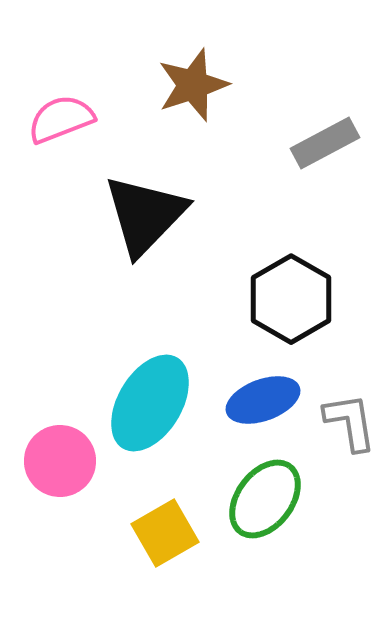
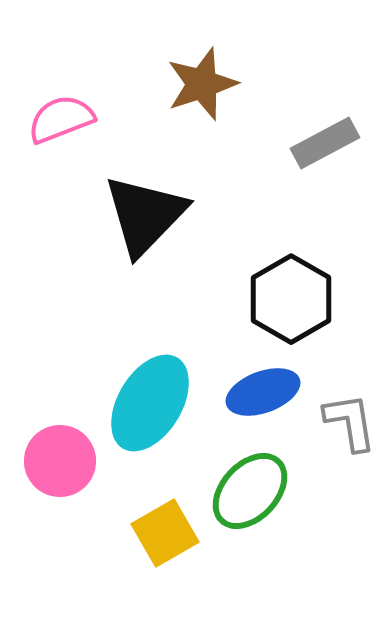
brown star: moved 9 px right, 1 px up
blue ellipse: moved 8 px up
green ellipse: moved 15 px left, 8 px up; rotated 6 degrees clockwise
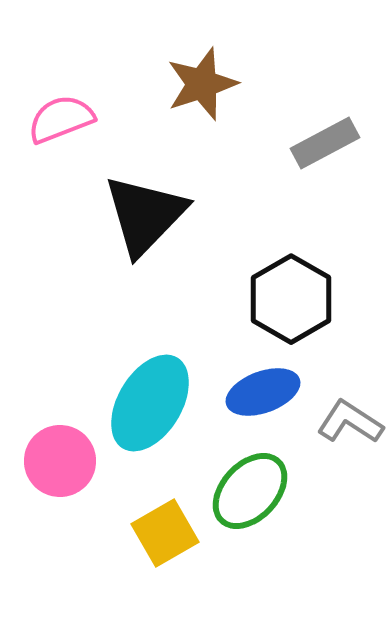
gray L-shape: rotated 48 degrees counterclockwise
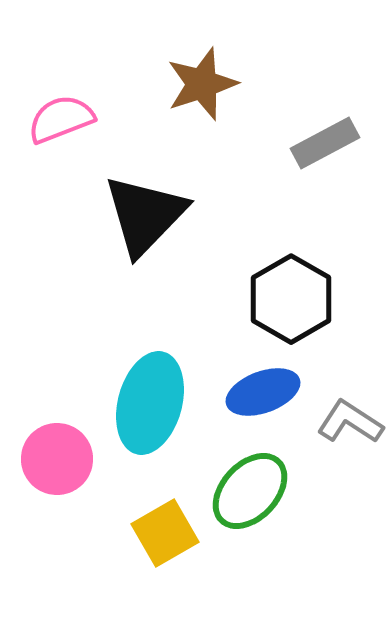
cyan ellipse: rotated 16 degrees counterclockwise
pink circle: moved 3 px left, 2 px up
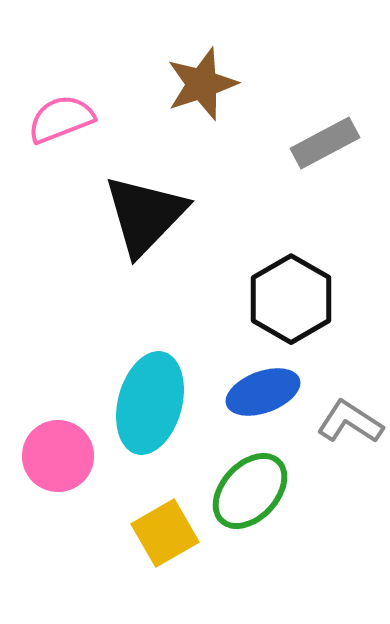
pink circle: moved 1 px right, 3 px up
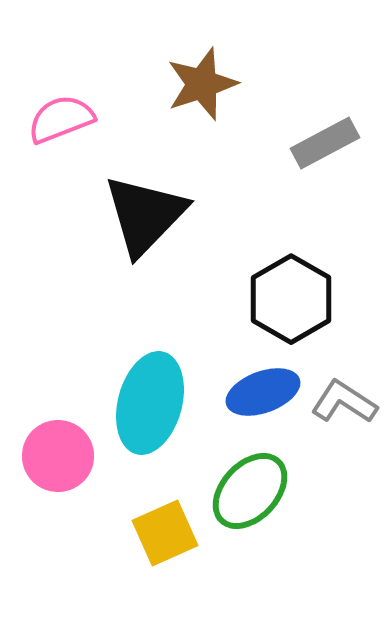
gray L-shape: moved 6 px left, 20 px up
yellow square: rotated 6 degrees clockwise
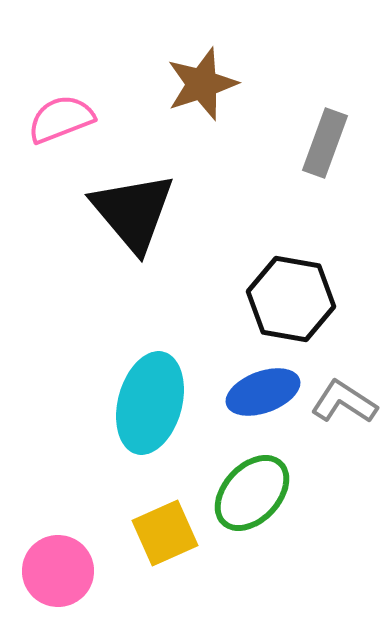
gray rectangle: rotated 42 degrees counterclockwise
black triangle: moved 12 px left, 3 px up; rotated 24 degrees counterclockwise
black hexagon: rotated 20 degrees counterclockwise
pink circle: moved 115 px down
green ellipse: moved 2 px right, 2 px down
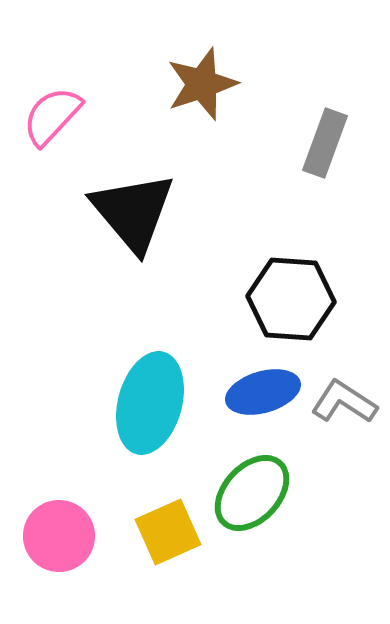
pink semicircle: moved 9 px left, 3 px up; rotated 26 degrees counterclockwise
black hexagon: rotated 6 degrees counterclockwise
blue ellipse: rotated 4 degrees clockwise
yellow square: moved 3 px right, 1 px up
pink circle: moved 1 px right, 35 px up
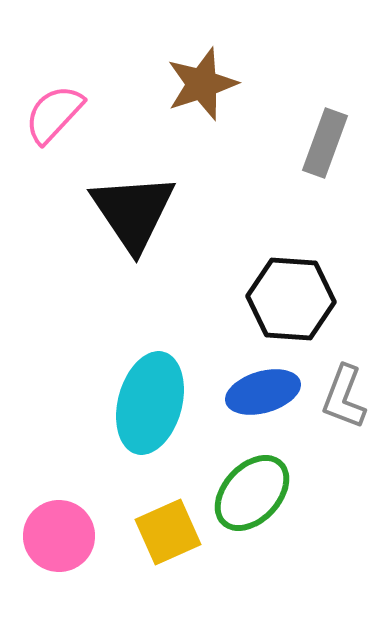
pink semicircle: moved 2 px right, 2 px up
black triangle: rotated 6 degrees clockwise
gray L-shape: moved 5 px up; rotated 102 degrees counterclockwise
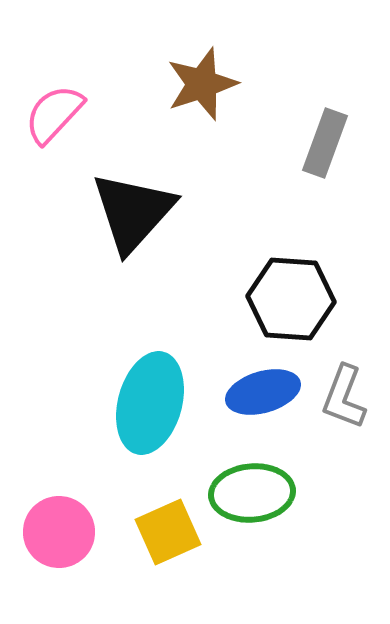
black triangle: rotated 16 degrees clockwise
green ellipse: rotated 42 degrees clockwise
pink circle: moved 4 px up
